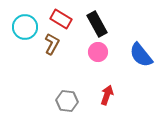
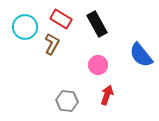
pink circle: moved 13 px down
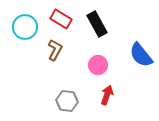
brown L-shape: moved 3 px right, 6 px down
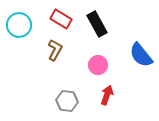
cyan circle: moved 6 px left, 2 px up
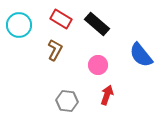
black rectangle: rotated 20 degrees counterclockwise
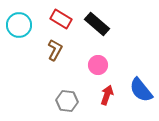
blue semicircle: moved 35 px down
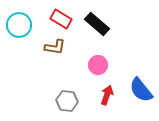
brown L-shape: moved 3 px up; rotated 70 degrees clockwise
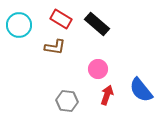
pink circle: moved 4 px down
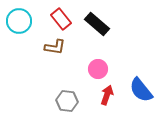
red rectangle: rotated 20 degrees clockwise
cyan circle: moved 4 px up
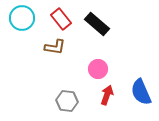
cyan circle: moved 3 px right, 3 px up
blue semicircle: moved 2 px down; rotated 16 degrees clockwise
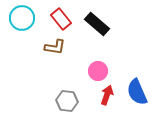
pink circle: moved 2 px down
blue semicircle: moved 4 px left
